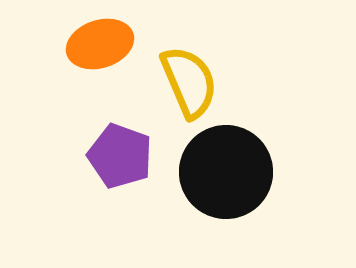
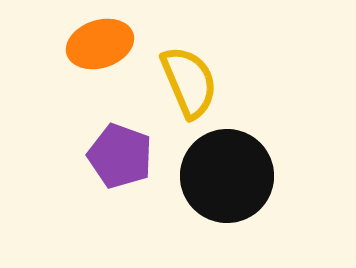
black circle: moved 1 px right, 4 px down
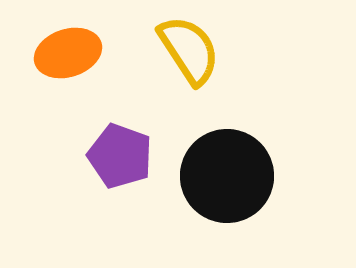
orange ellipse: moved 32 px left, 9 px down
yellow semicircle: moved 32 px up; rotated 10 degrees counterclockwise
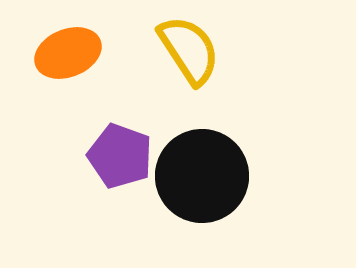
orange ellipse: rotated 4 degrees counterclockwise
black circle: moved 25 px left
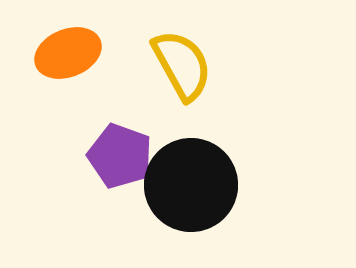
yellow semicircle: moved 7 px left, 15 px down; rotated 4 degrees clockwise
black circle: moved 11 px left, 9 px down
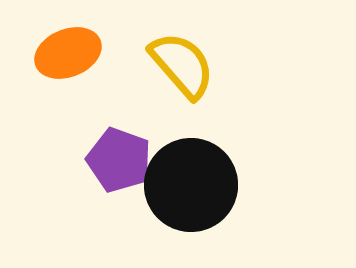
yellow semicircle: rotated 12 degrees counterclockwise
purple pentagon: moved 1 px left, 4 px down
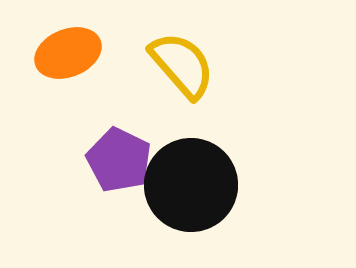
purple pentagon: rotated 6 degrees clockwise
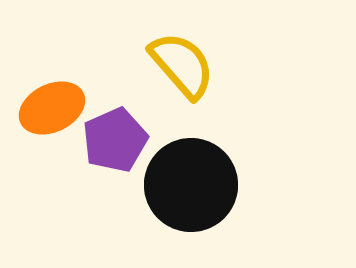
orange ellipse: moved 16 px left, 55 px down; rotated 4 degrees counterclockwise
purple pentagon: moved 4 px left, 20 px up; rotated 22 degrees clockwise
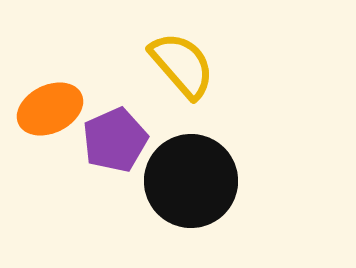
orange ellipse: moved 2 px left, 1 px down
black circle: moved 4 px up
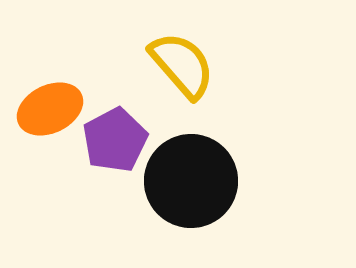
purple pentagon: rotated 4 degrees counterclockwise
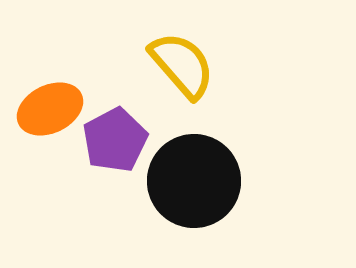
black circle: moved 3 px right
